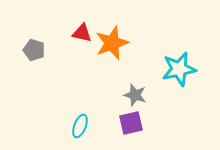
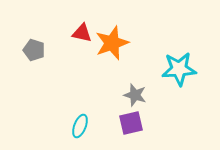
cyan star: rotated 8 degrees clockwise
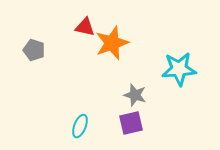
red triangle: moved 3 px right, 6 px up
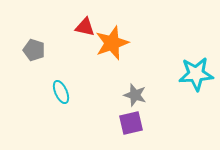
cyan star: moved 17 px right, 5 px down
cyan ellipse: moved 19 px left, 34 px up; rotated 45 degrees counterclockwise
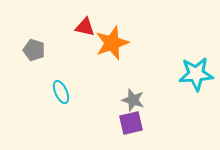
gray star: moved 2 px left, 5 px down
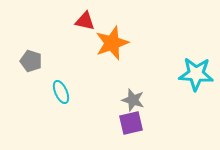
red triangle: moved 6 px up
gray pentagon: moved 3 px left, 11 px down
cyan star: rotated 8 degrees clockwise
